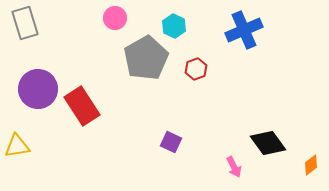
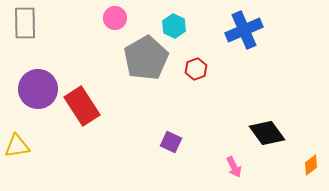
gray rectangle: rotated 16 degrees clockwise
black diamond: moved 1 px left, 10 px up
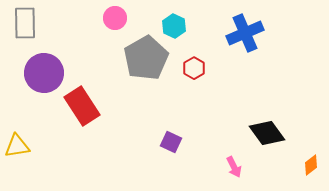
blue cross: moved 1 px right, 3 px down
red hexagon: moved 2 px left, 1 px up; rotated 10 degrees counterclockwise
purple circle: moved 6 px right, 16 px up
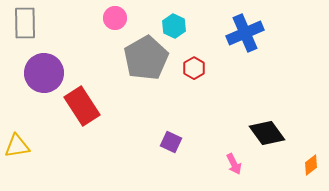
pink arrow: moved 3 px up
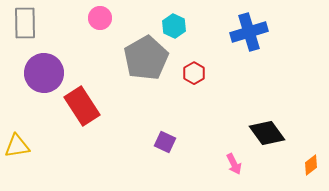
pink circle: moved 15 px left
blue cross: moved 4 px right, 1 px up; rotated 6 degrees clockwise
red hexagon: moved 5 px down
purple square: moved 6 px left
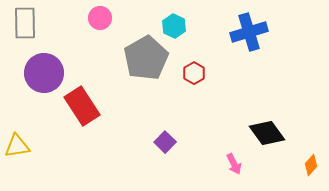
purple square: rotated 20 degrees clockwise
orange diamond: rotated 10 degrees counterclockwise
